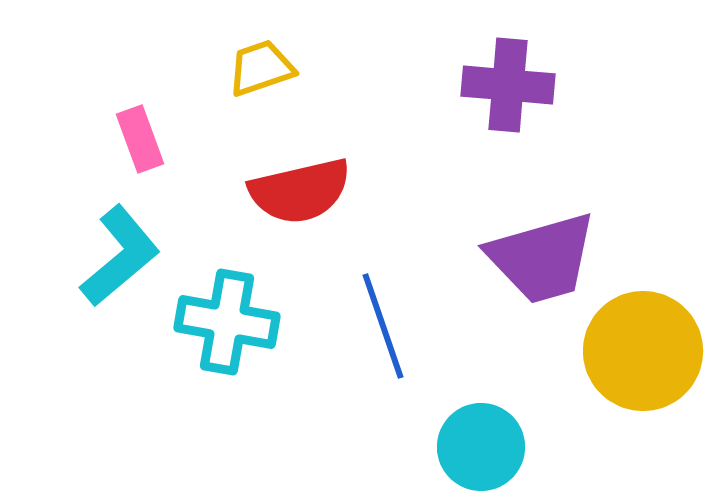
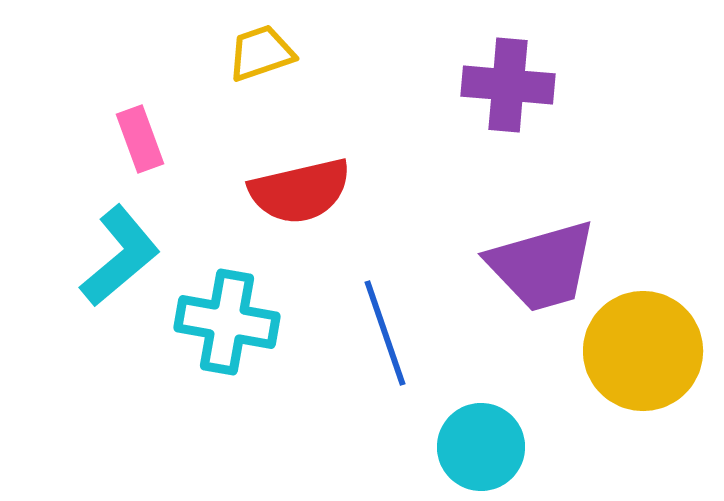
yellow trapezoid: moved 15 px up
purple trapezoid: moved 8 px down
blue line: moved 2 px right, 7 px down
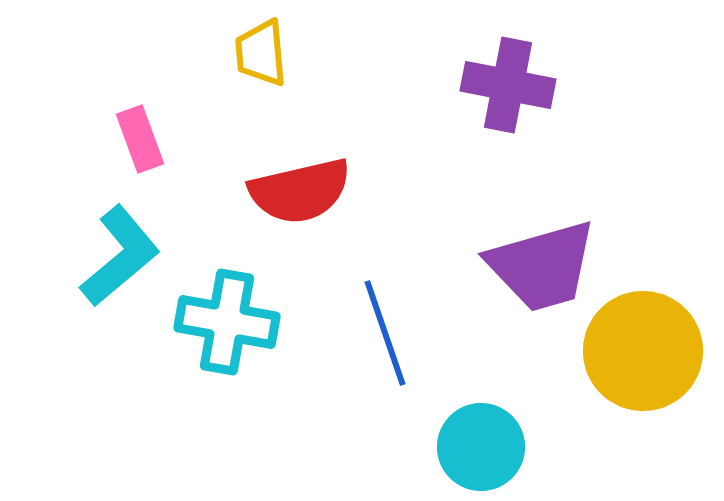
yellow trapezoid: rotated 76 degrees counterclockwise
purple cross: rotated 6 degrees clockwise
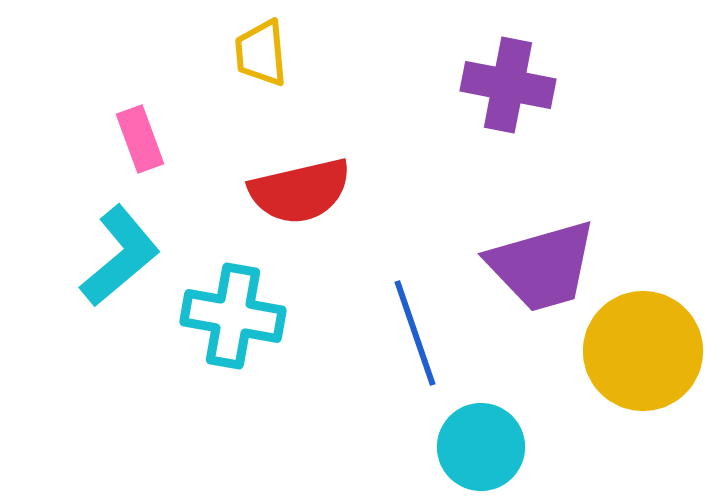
cyan cross: moved 6 px right, 6 px up
blue line: moved 30 px right
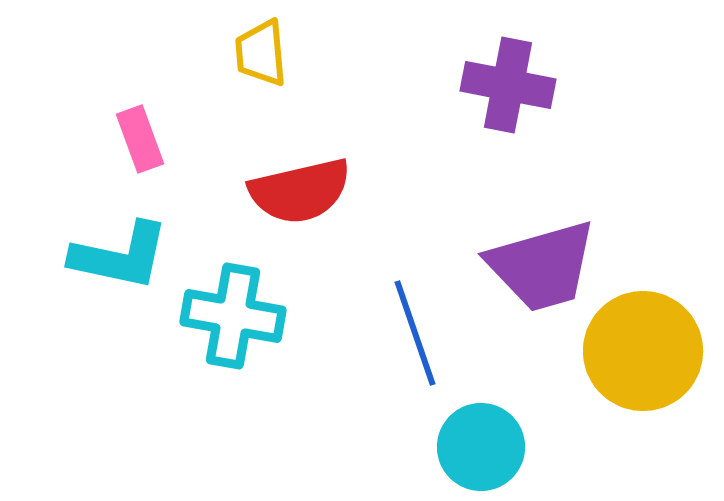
cyan L-shape: rotated 52 degrees clockwise
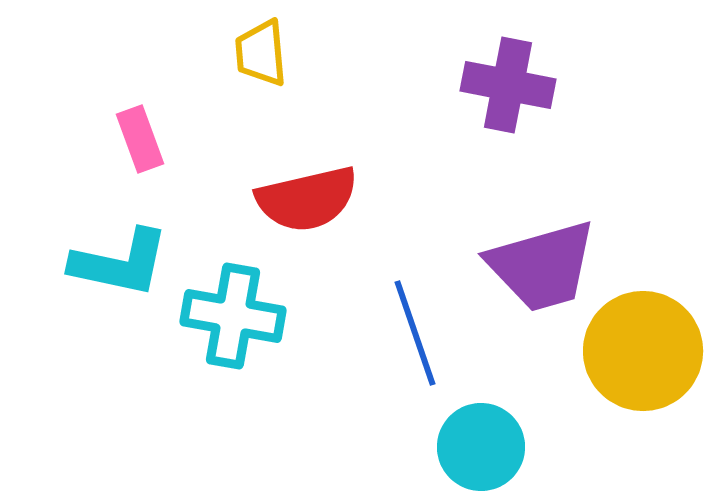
red semicircle: moved 7 px right, 8 px down
cyan L-shape: moved 7 px down
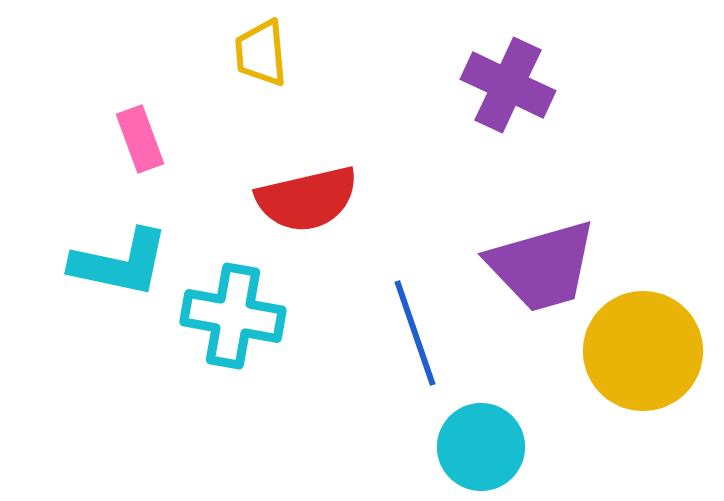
purple cross: rotated 14 degrees clockwise
